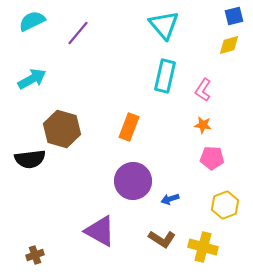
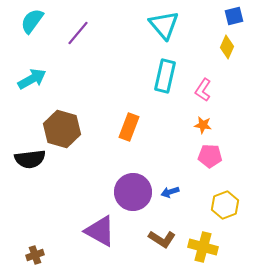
cyan semicircle: rotated 28 degrees counterclockwise
yellow diamond: moved 2 px left, 2 px down; rotated 50 degrees counterclockwise
pink pentagon: moved 2 px left, 2 px up
purple circle: moved 11 px down
blue arrow: moved 7 px up
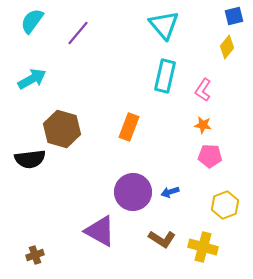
yellow diamond: rotated 15 degrees clockwise
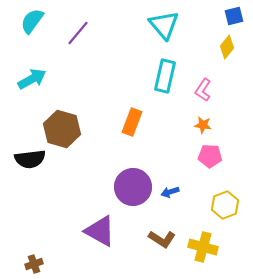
orange rectangle: moved 3 px right, 5 px up
purple circle: moved 5 px up
brown cross: moved 1 px left, 9 px down
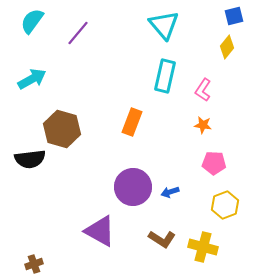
pink pentagon: moved 4 px right, 7 px down
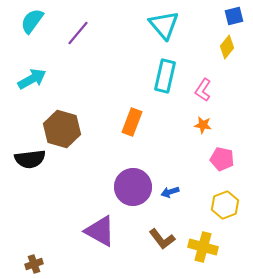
pink pentagon: moved 8 px right, 4 px up; rotated 10 degrees clockwise
brown L-shape: rotated 20 degrees clockwise
